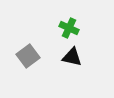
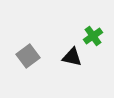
green cross: moved 24 px right, 8 px down; rotated 30 degrees clockwise
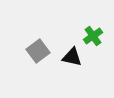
gray square: moved 10 px right, 5 px up
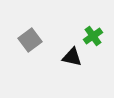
gray square: moved 8 px left, 11 px up
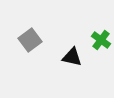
green cross: moved 8 px right, 4 px down; rotated 18 degrees counterclockwise
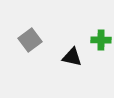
green cross: rotated 36 degrees counterclockwise
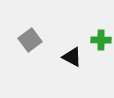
black triangle: rotated 15 degrees clockwise
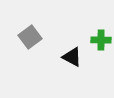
gray square: moved 3 px up
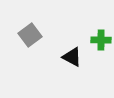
gray square: moved 2 px up
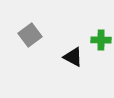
black triangle: moved 1 px right
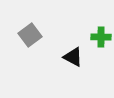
green cross: moved 3 px up
